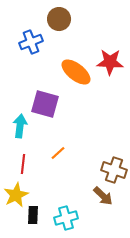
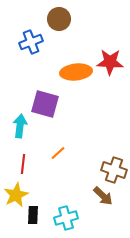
orange ellipse: rotated 44 degrees counterclockwise
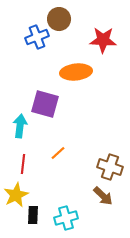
blue cross: moved 6 px right, 5 px up
red star: moved 7 px left, 22 px up
brown cross: moved 4 px left, 3 px up
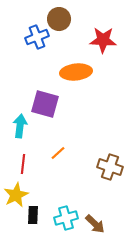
brown arrow: moved 8 px left, 28 px down
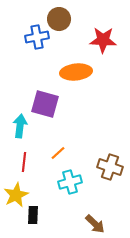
blue cross: rotated 10 degrees clockwise
red line: moved 1 px right, 2 px up
cyan cross: moved 4 px right, 36 px up
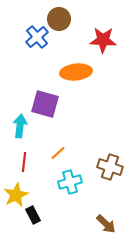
blue cross: rotated 30 degrees counterclockwise
black rectangle: rotated 30 degrees counterclockwise
brown arrow: moved 11 px right
